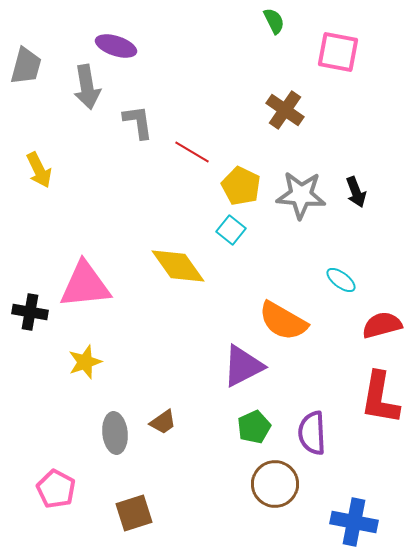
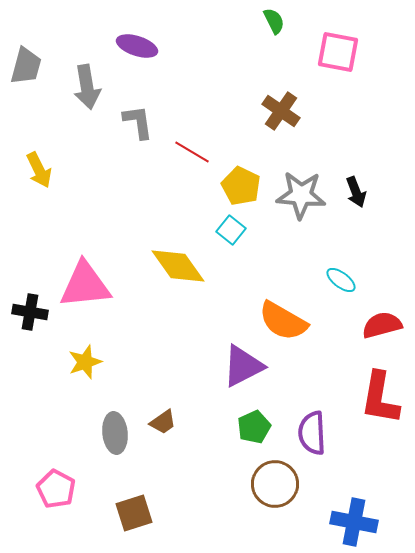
purple ellipse: moved 21 px right
brown cross: moved 4 px left, 1 px down
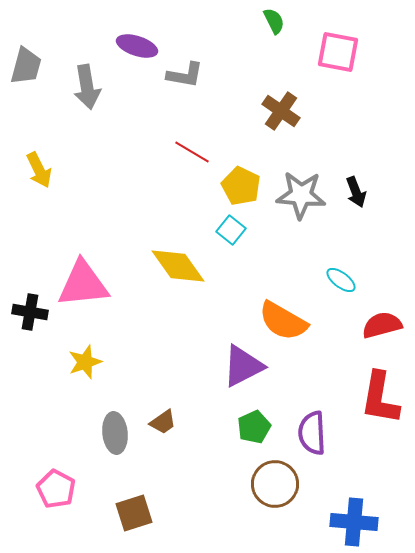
gray L-shape: moved 47 px right, 47 px up; rotated 108 degrees clockwise
pink triangle: moved 2 px left, 1 px up
blue cross: rotated 6 degrees counterclockwise
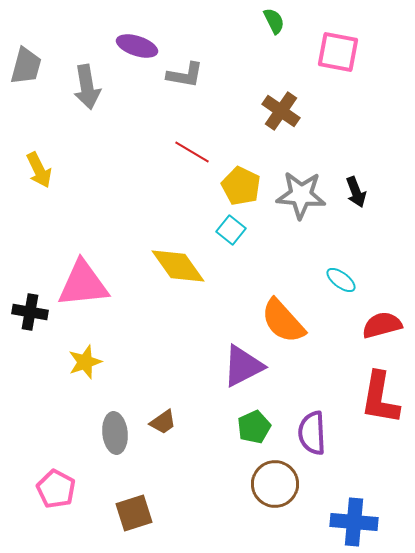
orange semicircle: rotated 18 degrees clockwise
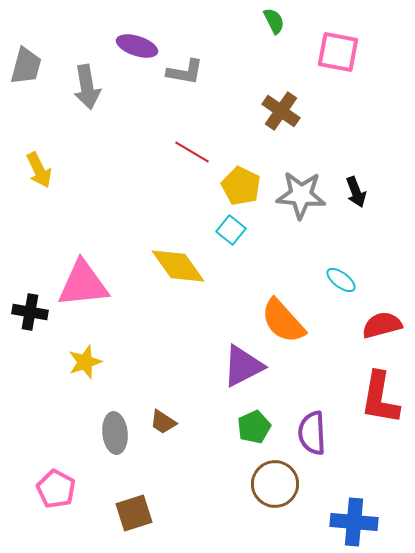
gray L-shape: moved 3 px up
brown trapezoid: rotated 68 degrees clockwise
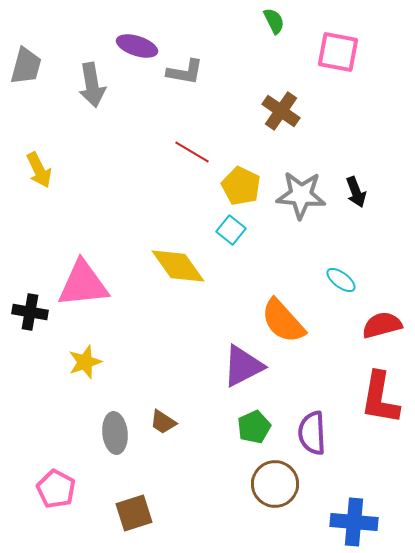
gray arrow: moved 5 px right, 2 px up
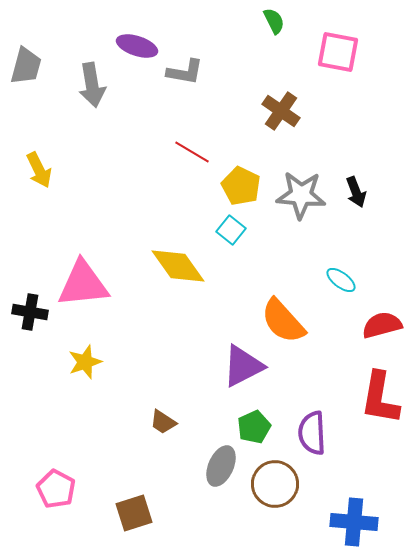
gray ellipse: moved 106 px right, 33 px down; rotated 30 degrees clockwise
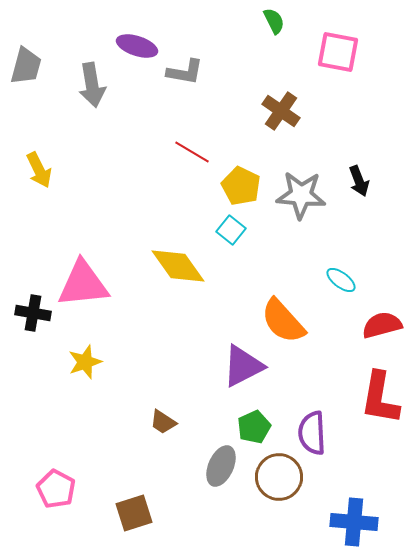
black arrow: moved 3 px right, 11 px up
black cross: moved 3 px right, 1 px down
brown circle: moved 4 px right, 7 px up
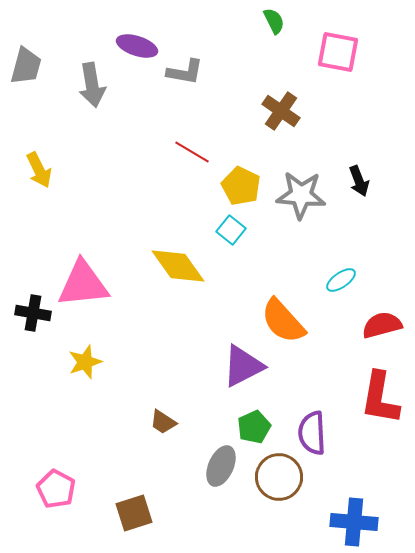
cyan ellipse: rotated 72 degrees counterclockwise
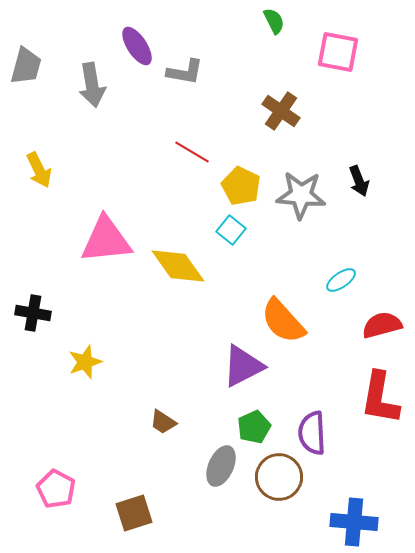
purple ellipse: rotated 39 degrees clockwise
pink triangle: moved 23 px right, 44 px up
